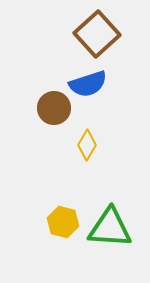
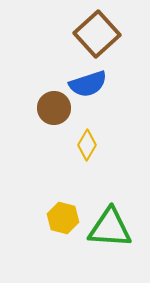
yellow hexagon: moved 4 px up
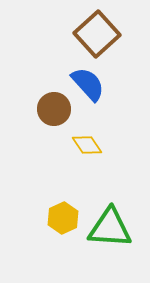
blue semicircle: rotated 114 degrees counterclockwise
brown circle: moved 1 px down
yellow diamond: rotated 64 degrees counterclockwise
yellow hexagon: rotated 20 degrees clockwise
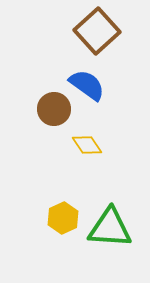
brown square: moved 3 px up
blue semicircle: moved 1 px left, 1 px down; rotated 12 degrees counterclockwise
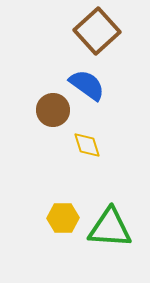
brown circle: moved 1 px left, 1 px down
yellow diamond: rotated 16 degrees clockwise
yellow hexagon: rotated 24 degrees clockwise
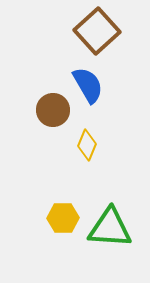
blue semicircle: moved 1 px right; rotated 24 degrees clockwise
yellow diamond: rotated 40 degrees clockwise
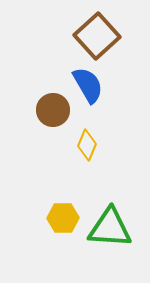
brown square: moved 5 px down
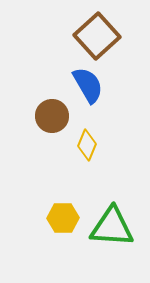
brown circle: moved 1 px left, 6 px down
green triangle: moved 2 px right, 1 px up
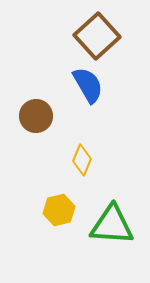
brown circle: moved 16 px left
yellow diamond: moved 5 px left, 15 px down
yellow hexagon: moved 4 px left, 8 px up; rotated 12 degrees counterclockwise
green triangle: moved 2 px up
